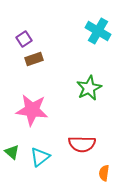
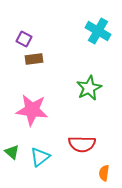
purple square: rotated 28 degrees counterclockwise
brown rectangle: rotated 12 degrees clockwise
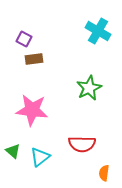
green triangle: moved 1 px right, 1 px up
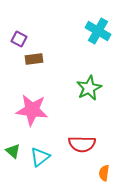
purple square: moved 5 px left
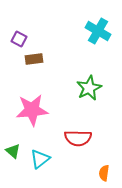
pink star: rotated 12 degrees counterclockwise
red semicircle: moved 4 px left, 6 px up
cyan triangle: moved 2 px down
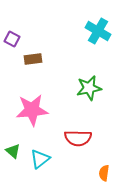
purple square: moved 7 px left
brown rectangle: moved 1 px left
green star: rotated 15 degrees clockwise
